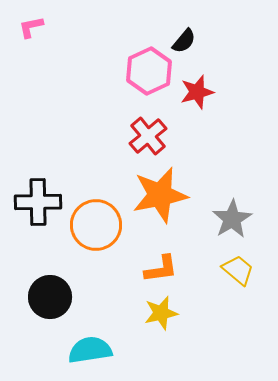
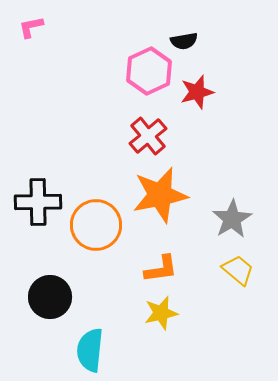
black semicircle: rotated 40 degrees clockwise
cyan semicircle: rotated 75 degrees counterclockwise
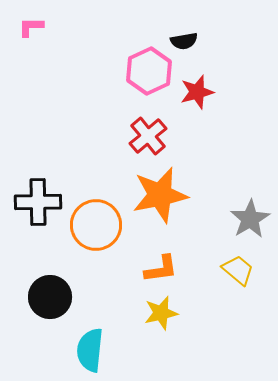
pink L-shape: rotated 12 degrees clockwise
gray star: moved 18 px right
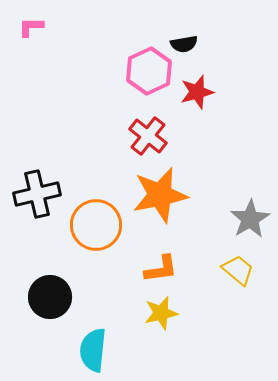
black semicircle: moved 3 px down
red cross: rotated 12 degrees counterclockwise
black cross: moved 1 px left, 8 px up; rotated 12 degrees counterclockwise
cyan semicircle: moved 3 px right
